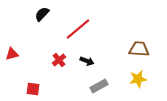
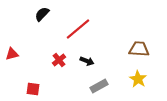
yellow star: rotated 30 degrees counterclockwise
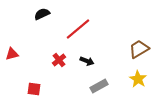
black semicircle: rotated 21 degrees clockwise
brown trapezoid: rotated 35 degrees counterclockwise
red square: moved 1 px right
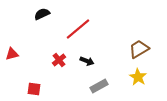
yellow star: moved 2 px up
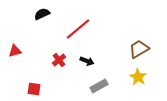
red triangle: moved 3 px right, 3 px up
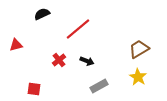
red triangle: moved 1 px right, 6 px up
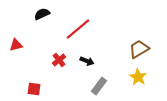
gray rectangle: rotated 24 degrees counterclockwise
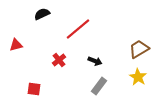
black arrow: moved 8 px right
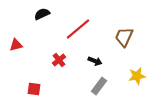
brown trapezoid: moved 15 px left, 12 px up; rotated 35 degrees counterclockwise
yellow star: moved 1 px left, 1 px up; rotated 30 degrees clockwise
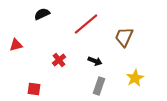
red line: moved 8 px right, 5 px up
yellow star: moved 2 px left, 2 px down; rotated 18 degrees counterclockwise
gray rectangle: rotated 18 degrees counterclockwise
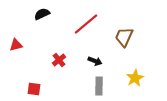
gray rectangle: rotated 18 degrees counterclockwise
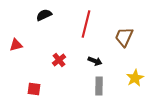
black semicircle: moved 2 px right, 1 px down
red line: rotated 36 degrees counterclockwise
